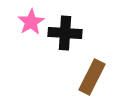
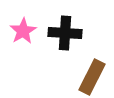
pink star: moved 8 px left, 9 px down
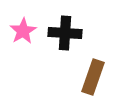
brown rectangle: moved 1 px right; rotated 8 degrees counterclockwise
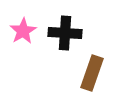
brown rectangle: moved 1 px left, 4 px up
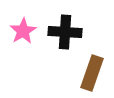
black cross: moved 1 px up
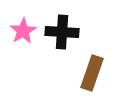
black cross: moved 3 px left
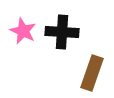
pink star: rotated 16 degrees counterclockwise
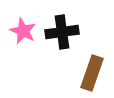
black cross: rotated 12 degrees counterclockwise
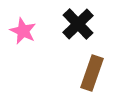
black cross: moved 16 px right, 8 px up; rotated 36 degrees counterclockwise
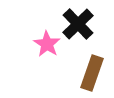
pink star: moved 24 px right, 13 px down; rotated 8 degrees clockwise
